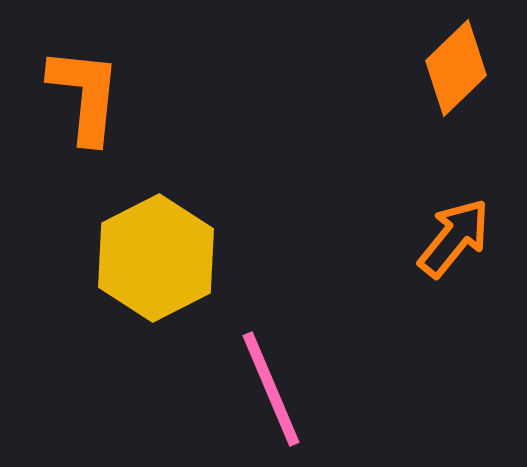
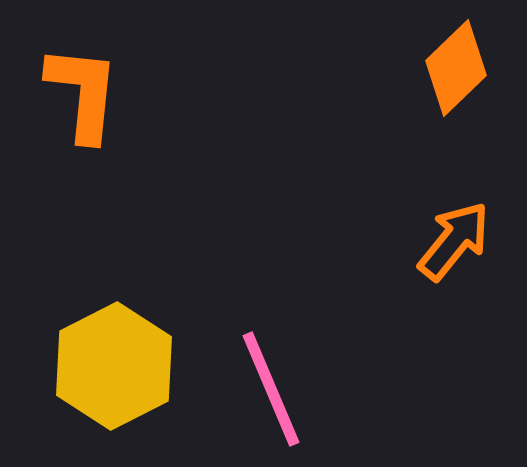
orange L-shape: moved 2 px left, 2 px up
orange arrow: moved 3 px down
yellow hexagon: moved 42 px left, 108 px down
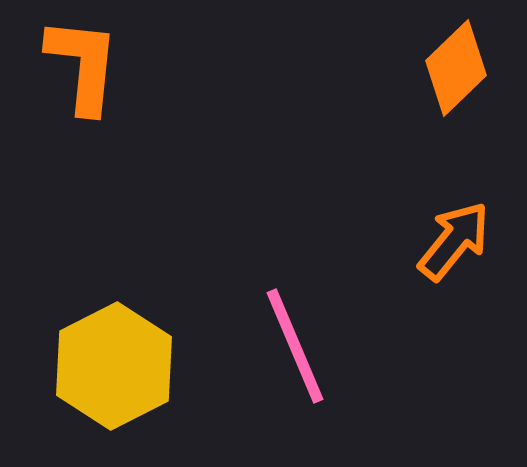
orange L-shape: moved 28 px up
pink line: moved 24 px right, 43 px up
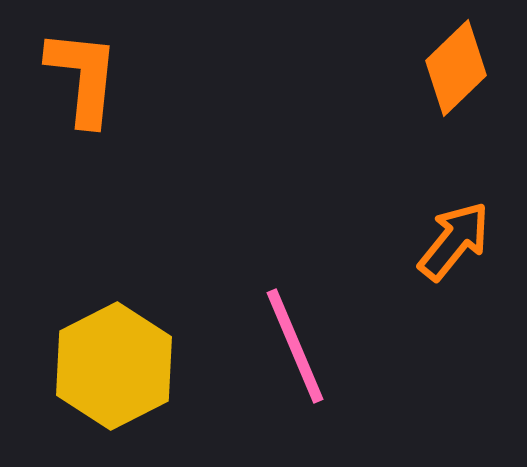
orange L-shape: moved 12 px down
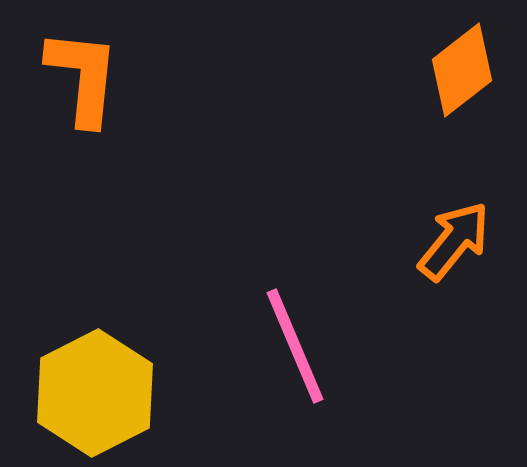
orange diamond: moved 6 px right, 2 px down; rotated 6 degrees clockwise
yellow hexagon: moved 19 px left, 27 px down
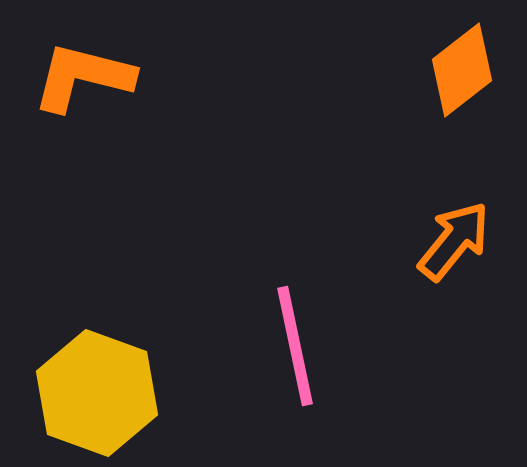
orange L-shape: rotated 82 degrees counterclockwise
pink line: rotated 11 degrees clockwise
yellow hexagon: moved 2 px right; rotated 13 degrees counterclockwise
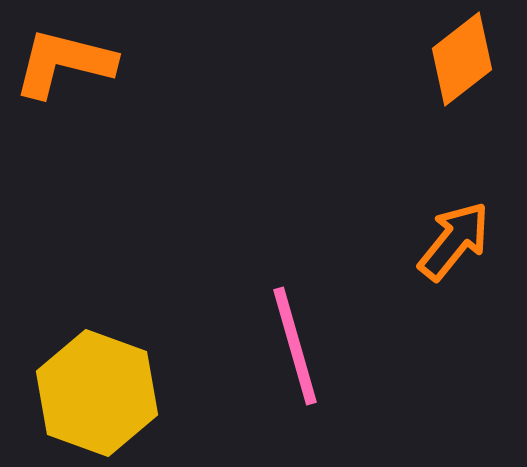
orange diamond: moved 11 px up
orange L-shape: moved 19 px left, 14 px up
pink line: rotated 4 degrees counterclockwise
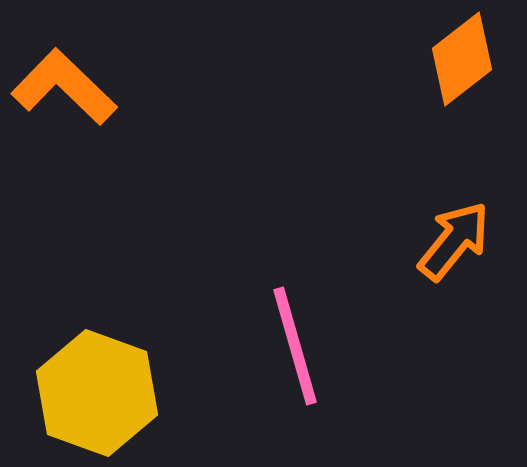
orange L-shape: moved 24 px down; rotated 30 degrees clockwise
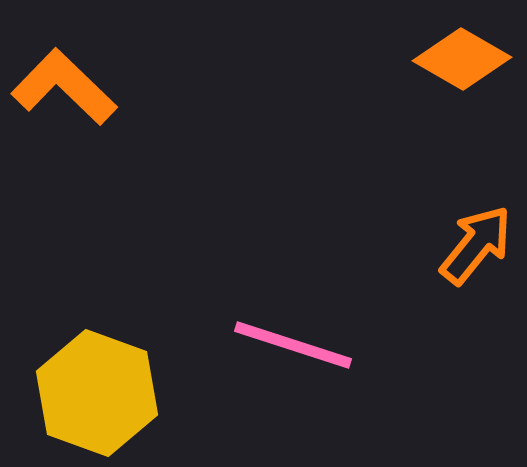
orange diamond: rotated 68 degrees clockwise
orange arrow: moved 22 px right, 4 px down
pink line: moved 2 px left, 1 px up; rotated 56 degrees counterclockwise
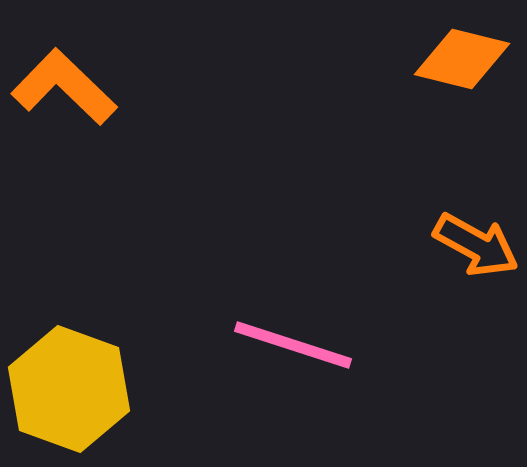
orange diamond: rotated 16 degrees counterclockwise
orange arrow: rotated 80 degrees clockwise
yellow hexagon: moved 28 px left, 4 px up
